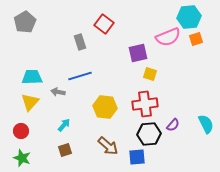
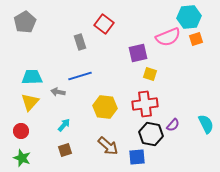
black hexagon: moved 2 px right; rotated 15 degrees clockwise
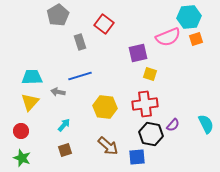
gray pentagon: moved 33 px right, 7 px up
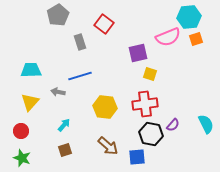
cyan trapezoid: moved 1 px left, 7 px up
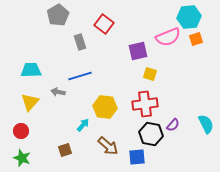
purple square: moved 2 px up
cyan arrow: moved 19 px right
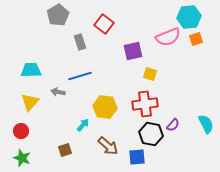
purple square: moved 5 px left
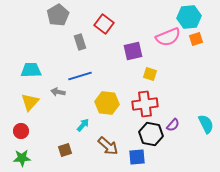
yellow hexagon: moved 2 px right, 4 px up
green star: rotated 24 degrees counterclockwise
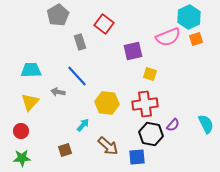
cyan hexagon: rotated 20 degrees counterclockwise
blue line: moved 3 px left; rotated 65 degrees clockwise
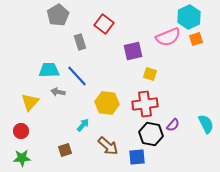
cyan trapezoid: moved 18 px right
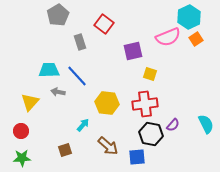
orange square: rotated 16 degrees counterclockwise
